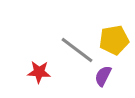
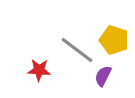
yellow pentagon: rotated 28 degrees clockwise
red star: moved 2 px up
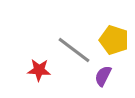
gray line: moved 3 px left
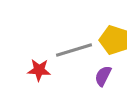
gray line: rotated 54 degrees counterclockwise
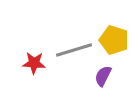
red star: moved 5 px left, 7 px up
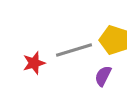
red star: rotated 20 degrees counterclockwise
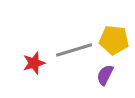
yellow pentagon: rotated 12 degrees counterclockwise
purple semicircle: moved 2 px right, 1 px up
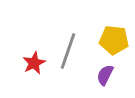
gray line: moved 6 px left, 1 px down; rotated 54 degrees counterclockwise
red star: rotated 10 degrees counterclockwise
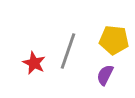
red star: rotated 20 degrees counterclockwise
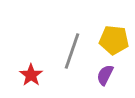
gray line: moved 4 px right
red star: moved 3 px left, 12 px down; rotated 10 degrees clockwise
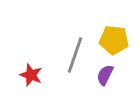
gray line: moved 3 px right, 4 px down
red star: rotated 15 degrees counterclockwise
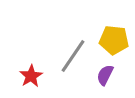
gray line: moved 2 px left, 1 px down; rotated 15 degrees clockwise
red star: moved 1 px down; rotated 20 degrees clockwise
